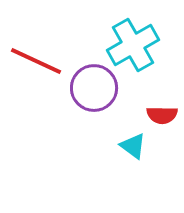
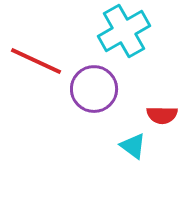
cyan cross: moved 9 px left, 14 px up
purple circle: moved 1 px down
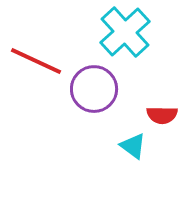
cyan cross: moved 1 px right, 1 px down; rotated 12 degrees counterclockwise
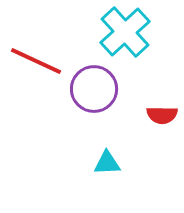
cyan triangle: moved 26 px left, 17 px down; rotated 40 degrees counterclockwise
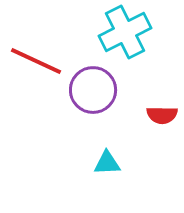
cyan cross: rotated 15 degrees clockwise
purple circle: moved 1 px left, 1 px down
